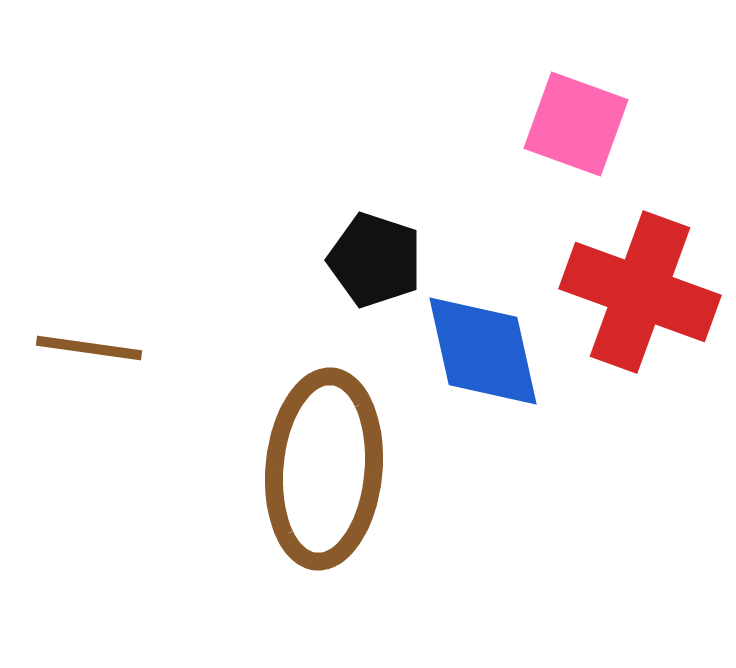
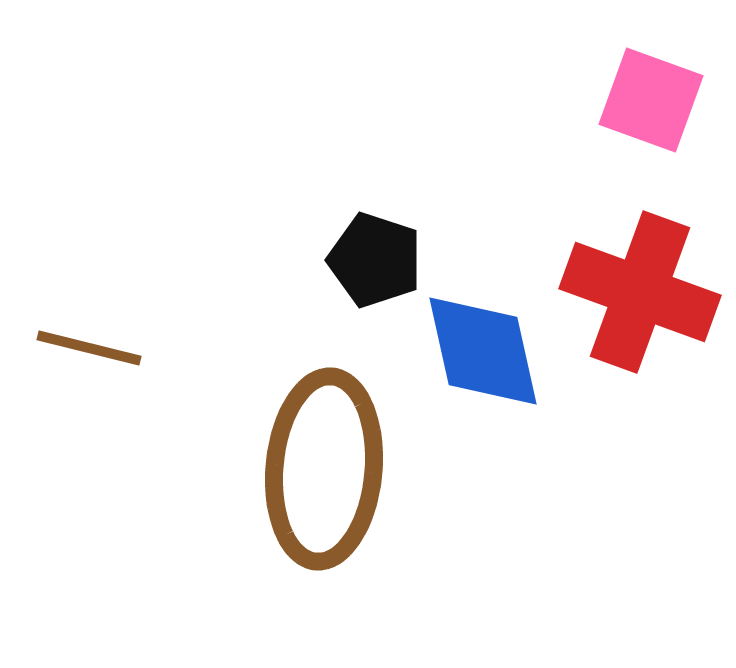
pink square: moved 75 px right, 24 px up
brown line: rotated 6 degrees clockwise
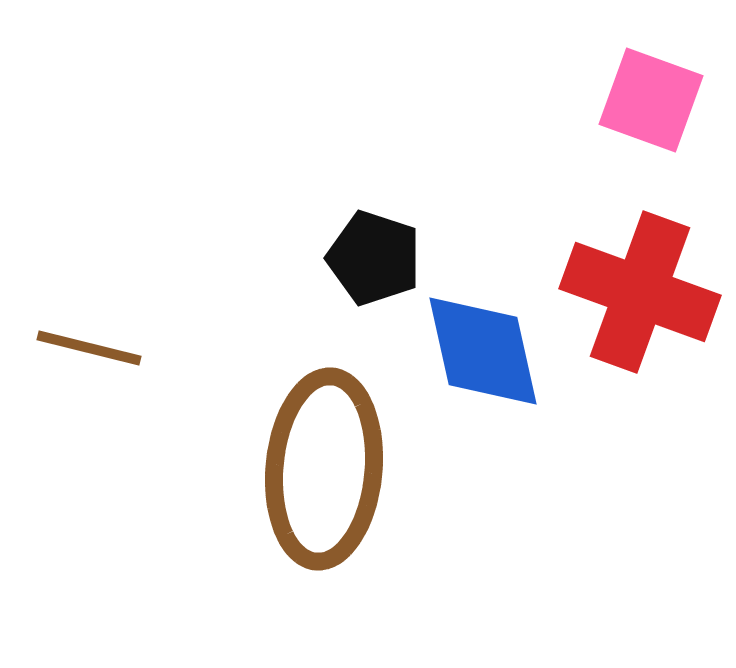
black pentagon: moved 1 px left, 2 px up
